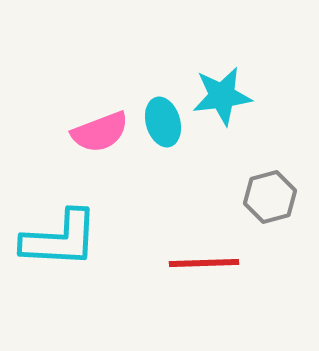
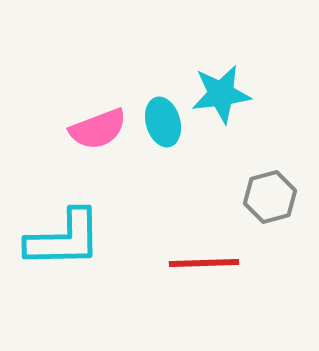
cyan star: moved 1 px left, 2 px up
pink semicircle: moved 2 px left, 3 px up
cyan L-shape: moved 4 px right; rotated 4 degrees counterclockwise
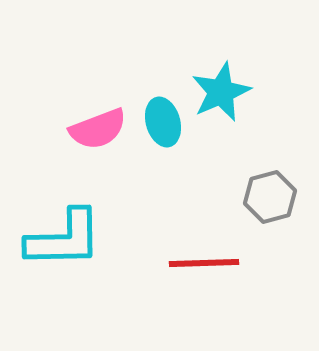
cyan star: moved 2 px up; rotated 16 degrees counterclockwise
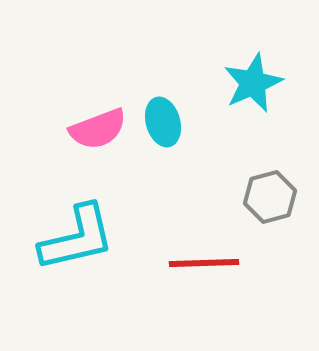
cyan star: moved 32 px right, 9 px up
cyan L-shape: moved 13 px right, 1 px up; rotated 12 degrees counterclockwise
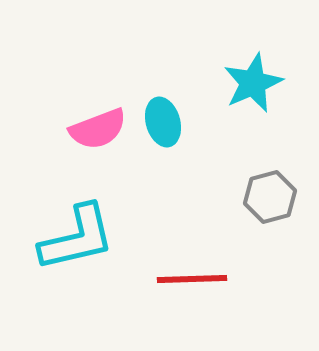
red line: moved 12 px left, 16 px down
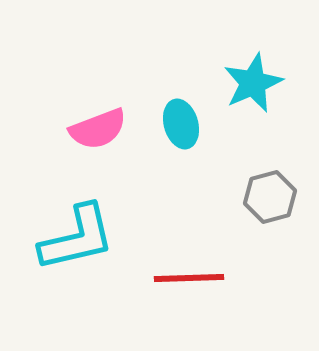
cyan ellipse: moved 18 px right, 2 px down
red line: moved 3 px left, 1 px up
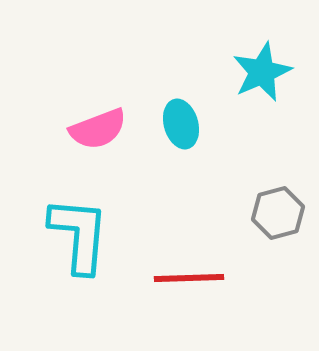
cyan star: moved 9 px right, 11 px up
gray hexagon: moved 8 px right, 16 px down
cyan L-shape: moved 2 px right, 3 px up; rotated 72 degrees counterclockwise
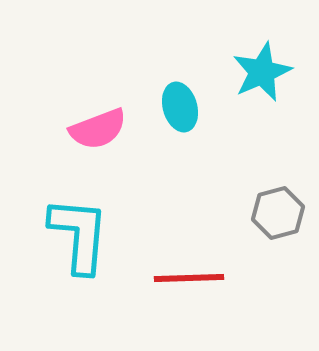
cyan ellipse: moved 1 px left, 17 px up
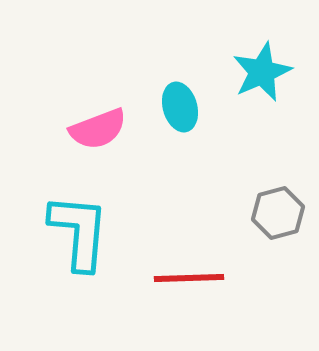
cyan L-shape: moved 3 px up
